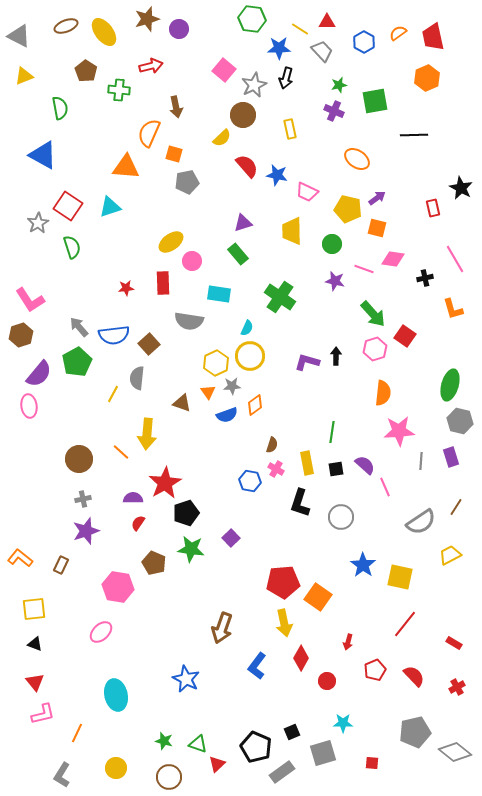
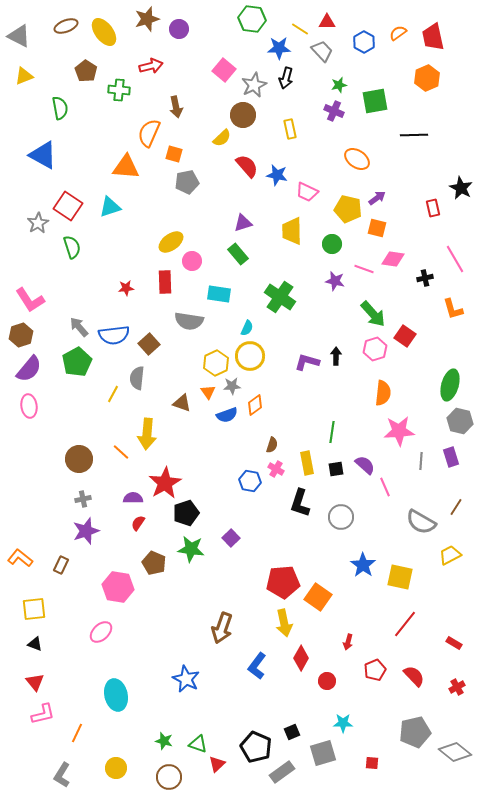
red rectangle at (163, 283): moved 2 px right, 1 px up
purple semicircle at (39, 374): moved 10 px left, 5 px up
gray semicircle at (421, 522): rotated 64 degrees clockwise
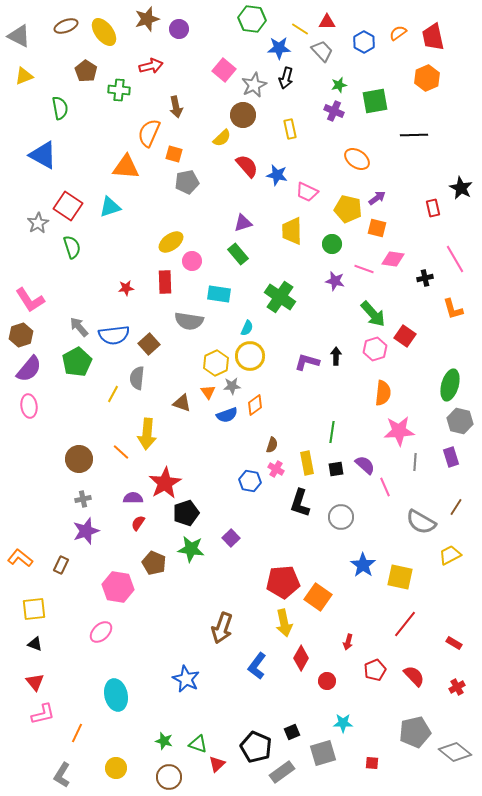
gray line at (421, 461): moved 6 px left, 1 px down
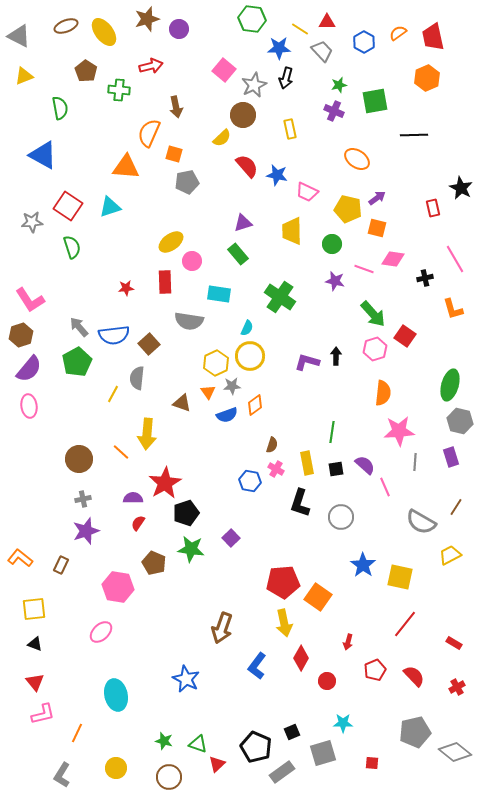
gray star at (38, 223): moved 6 px left, 1 px up; rotated 25 degrees clockwise
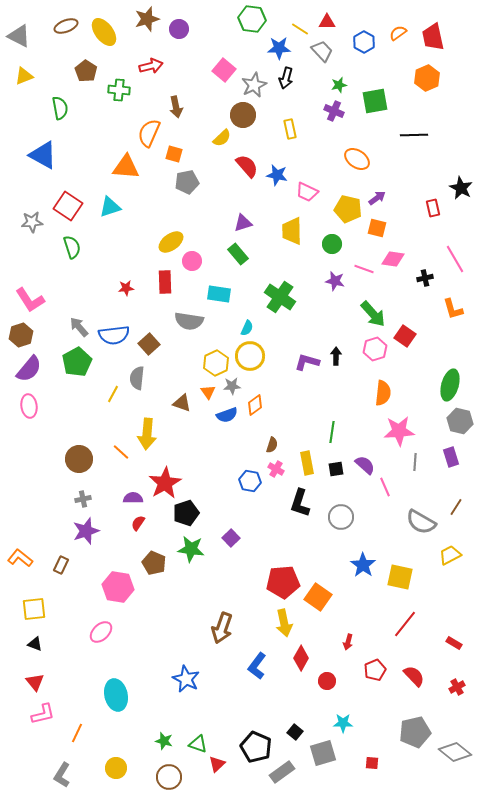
black square at (292, 732): moved 3 px right; rotated 28 degrees counterclockwise
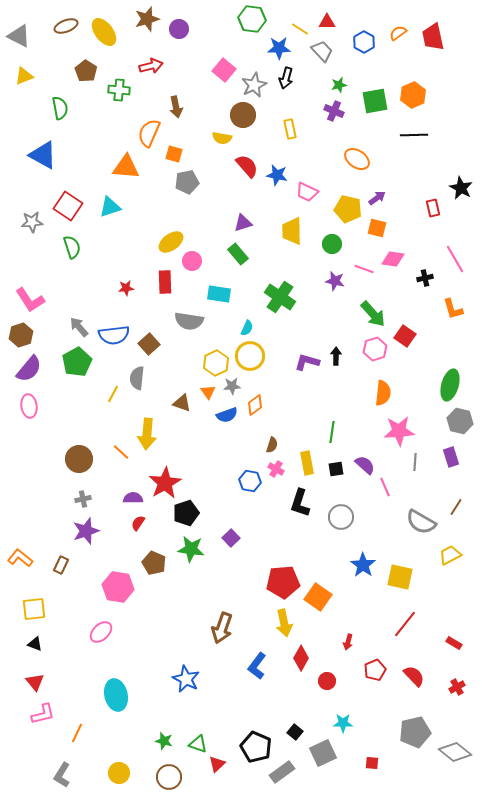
orange hexagon at (427, 78): moved 14 px left, 17 px down
yellow semicircle at (222, 138): rotated 54 degrees clockwise
gray square at (323, 753): rotated 8 degrees counterclockwise
yellow circle at (116, 768): moved 3 px right, 5 px down
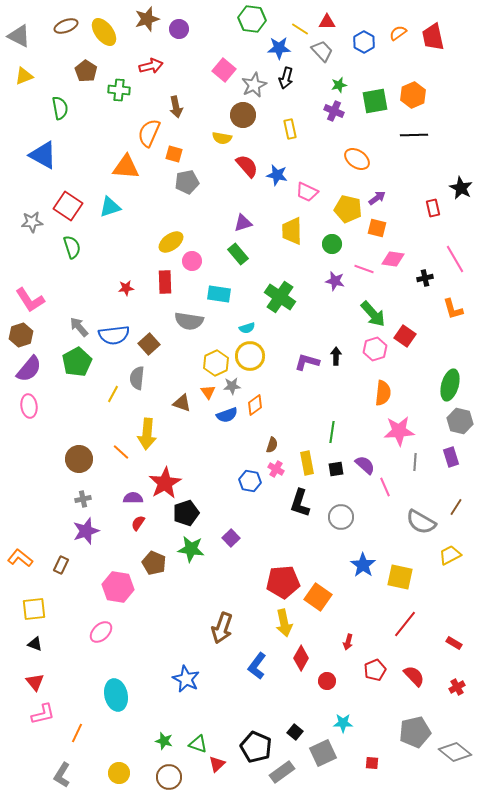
cyan semicircle at (247, 328): rotated 49 degrees clockwise
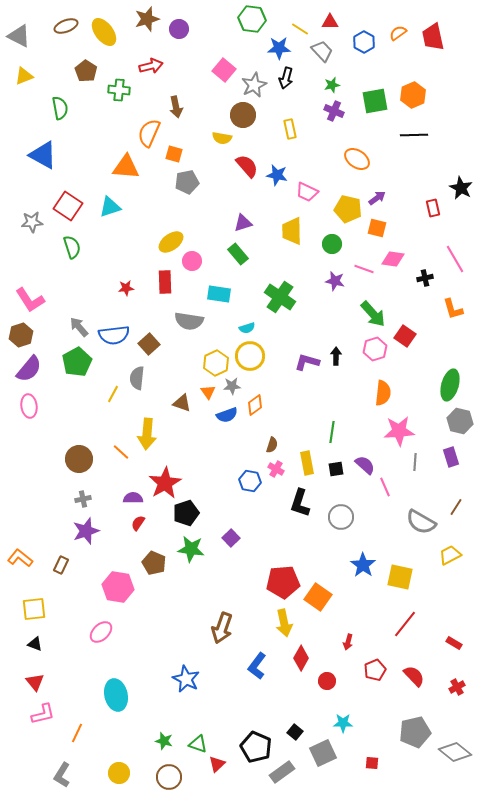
red triangle at (327, 22): moved 3 px right
green star at (339, 85): moved 7 px left
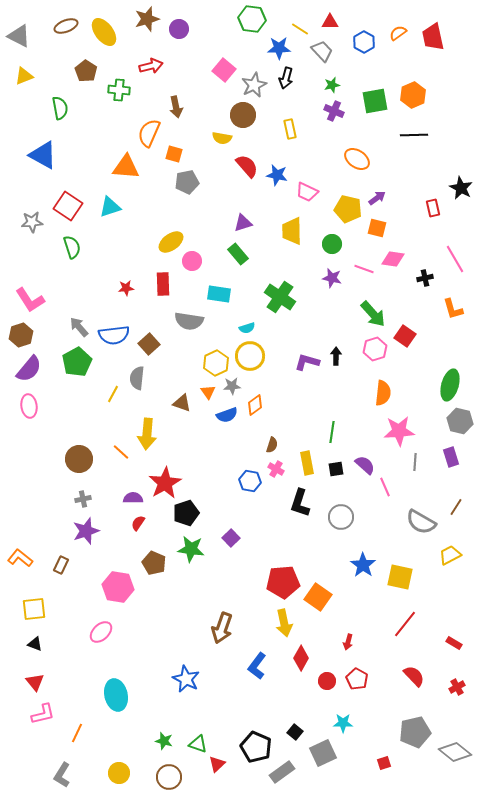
purple star at (335, 281): moved 3 px left, 3 px up
red rectangle at (165, 282): moved 2 px left, 2 px down
red pentagon at (375, 670): moved 18 px left, 9 px down; rotated 20 degrees counterclockwise
red square at (372, 763): moved 12 px right; rotated 24 degrees counterclockwise
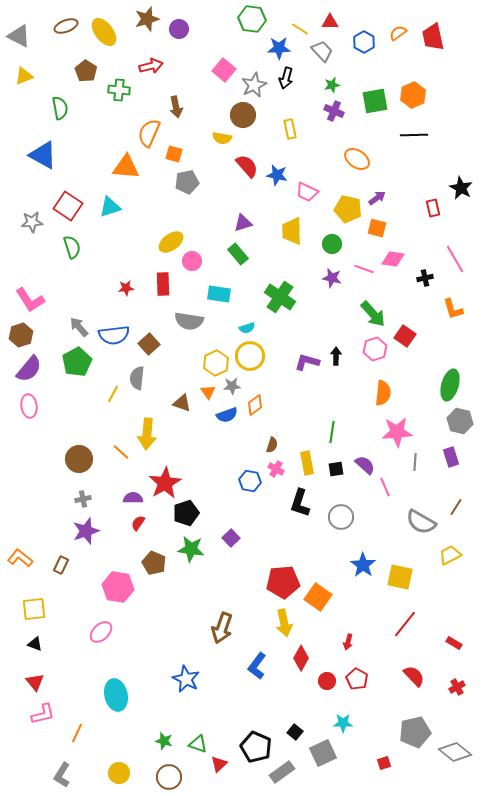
pink star at (399, 431): moved 2 px left, 1 px down
red triangle at (217, 764): moved 2 px right
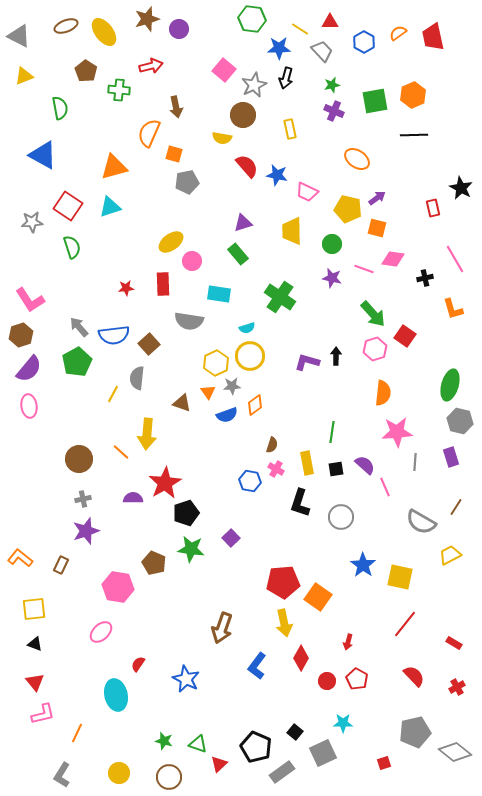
orange triangle at (126, 167): moved 12 px left; rotated 20 degrees counterclockwise
red semicircle at (138, 523): moved 141 px down
